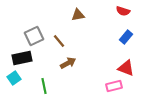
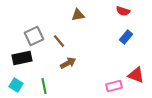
red triangle: moved 10 px right, 7 px down
cyan square: moved 2 px right, 7 px down; rotated 24 degrees counterclockwise
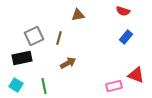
brown line: moved 3 px up; rotated 56 degrees clockwise
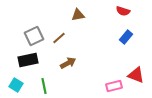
brown line: rotated 32 degrees clockwise
black rectangle: moved 6 px right, 2 px down
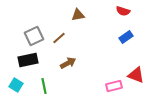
blue rectangle: rotated 16 degrees clockwise
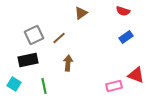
brown triangle: moved 3 px right, 2 px up; rotated 24 degrees counterclockwise
gray square: moved 1 px up
brown arrow: rotated 56 degrees counterclockwise
cyan square: moved 2 px left, 1 px up
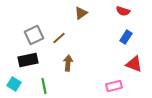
blue rectangle: rotated 24 degrees counterclockwise
red triangle: moved 2 px left, 11 px up
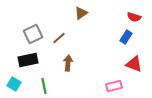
red semicircle: moved 11 px right, 6 px down
gray square: moved 1 px left, 1 px up
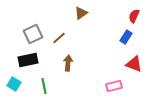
red semicircle: moved 1 px up; rotated 96 degrees clockwise
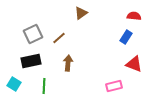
red semicircle: rotated 72 degrees clockwise
black rectangle: moved 3 px right, 1 px down
green line: rotated 14 degrees clockwise
